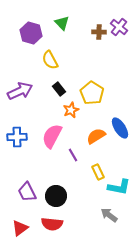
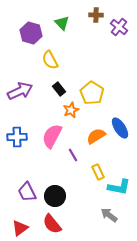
brown cross: moved 3 px left, 17 px up
black circle: moved 1 px left
red semicircle: rotated 45 degrees clockwise
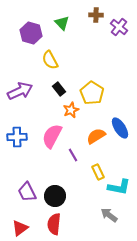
red semicircle: moved 2 px right; rotated 45 degrees clockwise
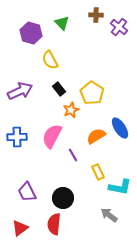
cyan L-shape: moved 1 px right
black circle: moved 8 px right, 2 px down
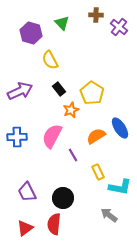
red triangle: moved 5 px right
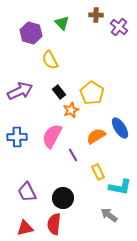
black rectangle: moved 3 px down
red triangle: rotated 24 degrees clockwise
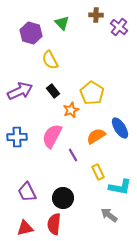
black rectangle: moved 6 px left, 1 px up
